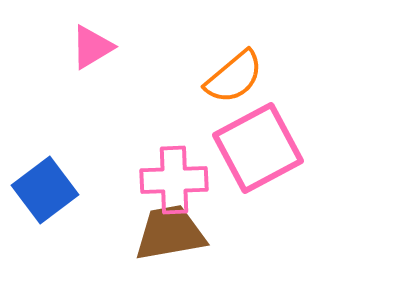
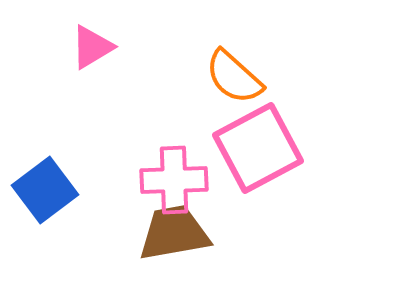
orange semicircle: rotated 82 degrees clockwise
brown trapezoid: moved 4 px right
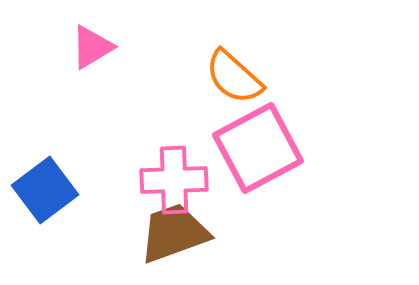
brown trapezoid: rotated 10 degrees counterclockwise
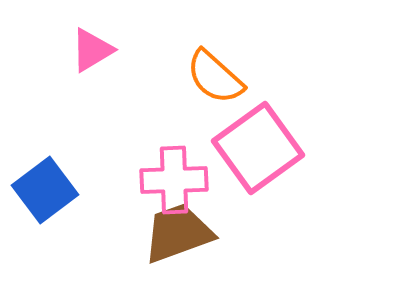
pink triangle: moved 3 px down
orange semicircle: moved 19 px left
pink square: rotated 8 degrees counterclockwise
brown trapezoid: moved 4 px right
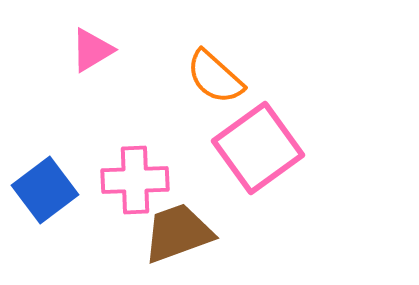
pink cross: moved 39 px left
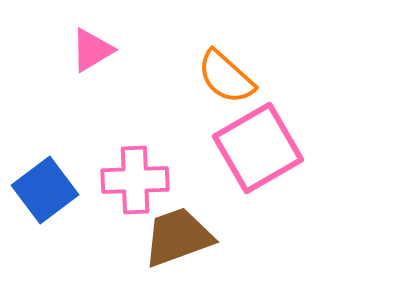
orange semicircle: moved 11 px right
pink square: rotated 6 degrees clockwise
brown trapezoid: moved 4 px down
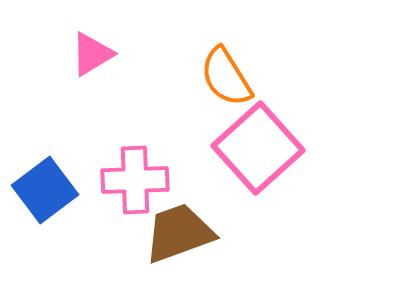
pink triangle: moved 4 px down
orange semicircle: rotated 16 degrees clockwise
pink square: rotated 12 degrees counterclockwise
brown trapezoid: moved 1 px right, 4 px up
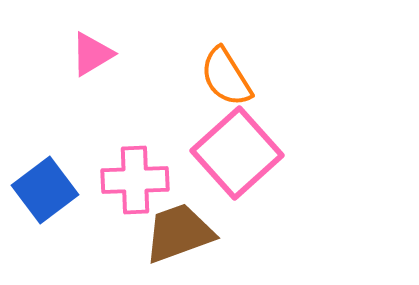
pink square: moved 21 px left, 5 px down
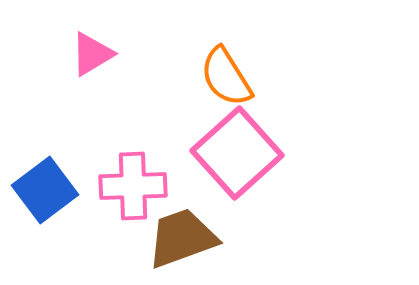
pink cross: moved 2 px left, 6 px down
brown trapezoid: moved 3 px right, 5 px down
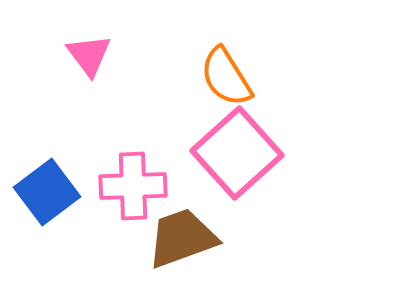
pink triangle: moved 3 px left, 1 px down; rotated 36 degrees counterclockwise
blue square: moved 2 px right, 2 px down
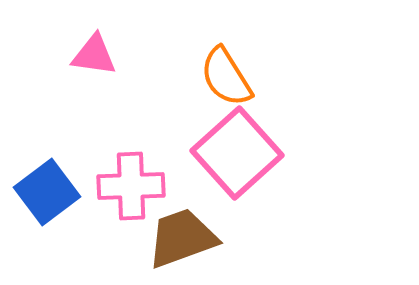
pink triangle: moved 5 px right; rotated 45 degrees counterclockwise
pink cross: moved 2 px left
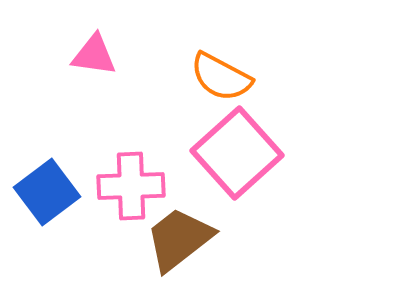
orange semicircle: moved 5 px left; rotated 30 degrees counterclockwise
brown trapezoid: moved 3 px left, 1 px down; rotated 18 degrees counterclockwise
